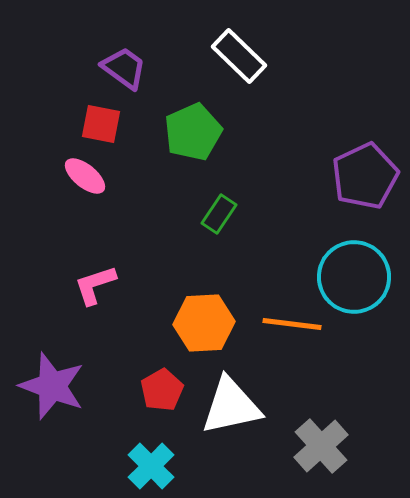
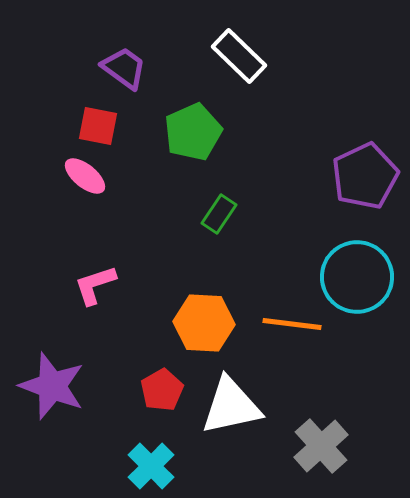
red square: moved 3 px left, 2 px down
cyan circle: moved 3 px right
orange hexagon: rotated 6 degrees clockwise
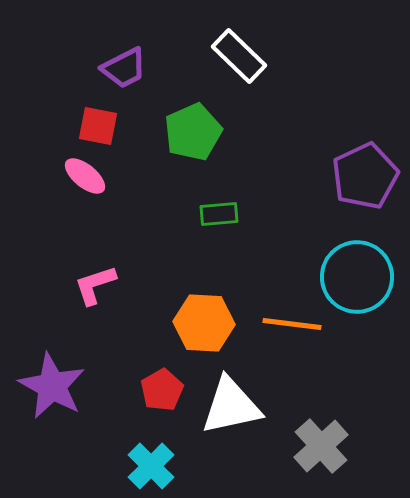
purple trapezoid: rotated 117 degrees clockwise
green rectangle: rotated 51 degrees clockwise
purple star: rotated 8 degrees clockwise
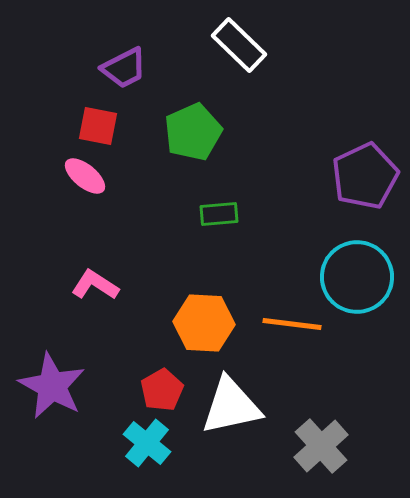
white rectangle: moved 11 px up
pink L-shape: rotated 51 degrees clockwise
cyan cross: moved 4 px left, 23 px up; rotated 6 degrees counterclockwise
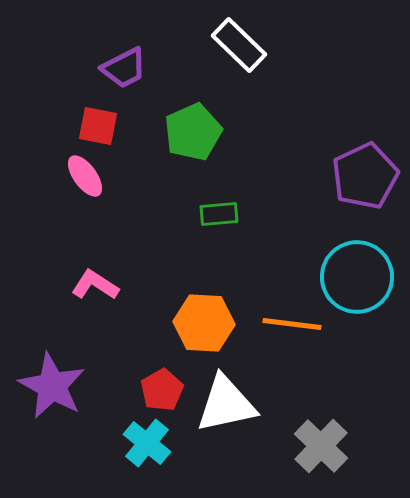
pink ellipse: rotated 15 degrees clockwise
white triangle: moved 5 px left, 2 px up
gray cross: rotated 4 degrees counterclockwise
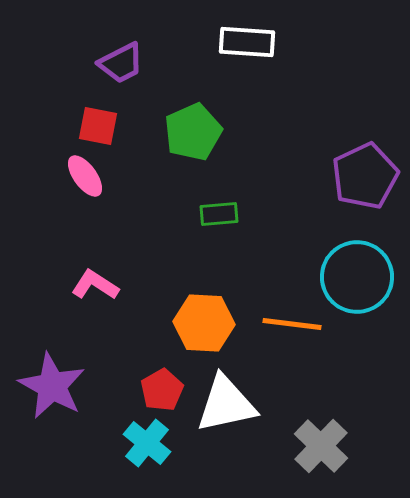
white rectangle: moved 8 px right, 3 px up; rotated 40 degrees counterclockwise
purple trapezoid: moved 3 px left, 5 px up
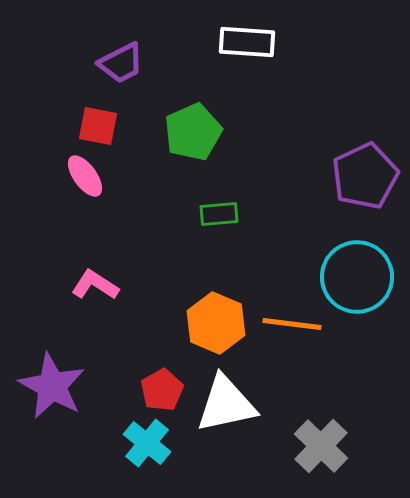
orange hexagon: moved 12 px right; rotated 20 degrees clockwise
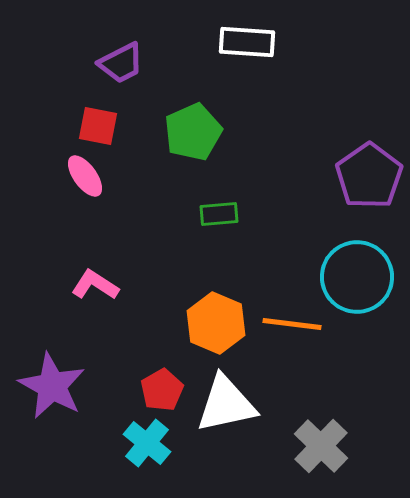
purple pentagon: moved 4 px right; rotated 10 degrees counterclockwise
